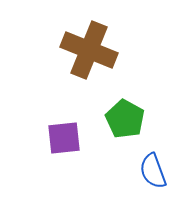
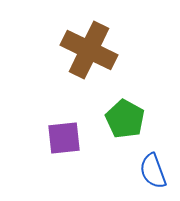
brown cross: rotated 4 degrees clockwise
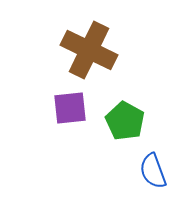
green pentagon: moved 2 px down
purple square: moved 6 px right, 30 px up
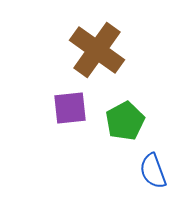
brown cross: moved 8 px right; rotated 10 degrees clockwise
green pentagon: rotated 15 degrees clockwise
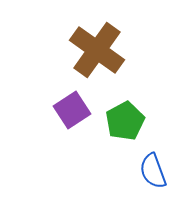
purple square: moved 2 px right, 2 px down; rotated 27 degrees counterclockwise
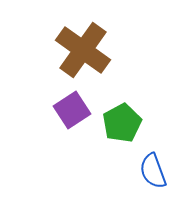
brown cross: moved 14 px left
green pentagon: moved 3 px left, 2 px down
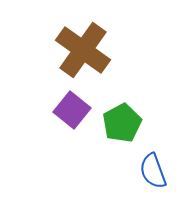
purple square: rotated 18 degrees counterclockwise
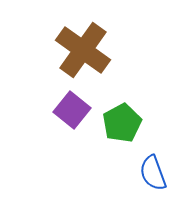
blue semicircle: moved 2 px down
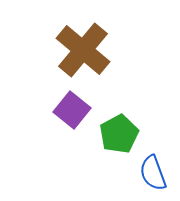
brown cross: rotated 4 degrees clockwise
green pentagon: moved 3 px left, 11 px down
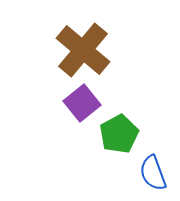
purple square: moved 10 px right, 7 px up; rotated 12 degrees clockwise
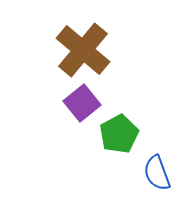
blue semicircle: moved 4 px right
